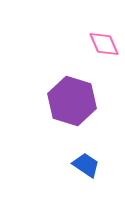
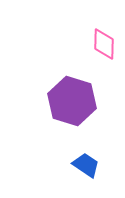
pink diamond: rotated 24 degrees clockwise
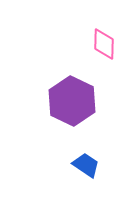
purple hexagon: rotated 9 degrees clockwise
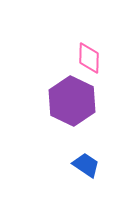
pink diamond: moved 15 px left, 14 px down
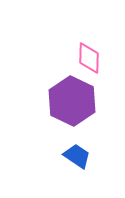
blue trapezoid: moved 9 px left, 9 px up
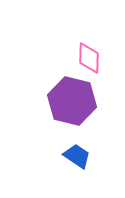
purple hexagon: rotated 12 degrees counterclockwise
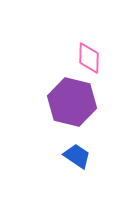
purple hexagon: moved 1 px down
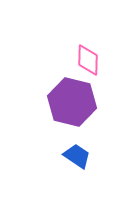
pink diamond: moved 1 px left, 2 px down
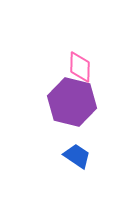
pink diamond: moved 8 px left, 7 px down
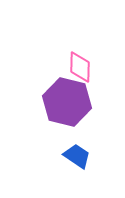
purple hexagon: moved 5 px left
